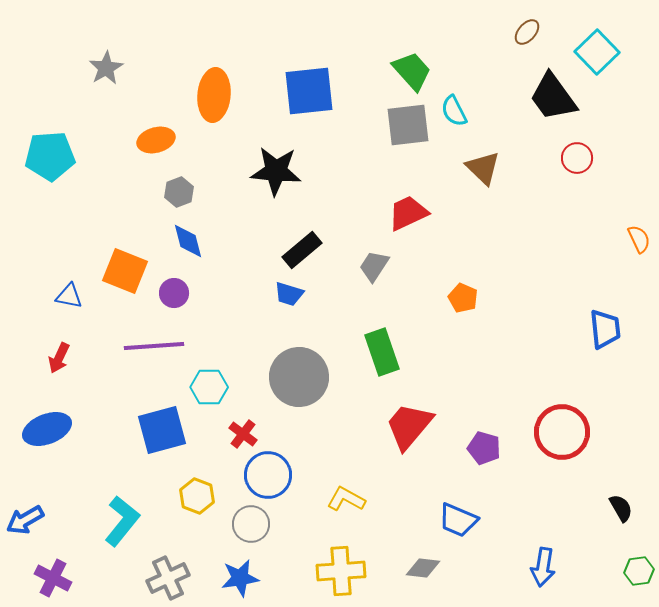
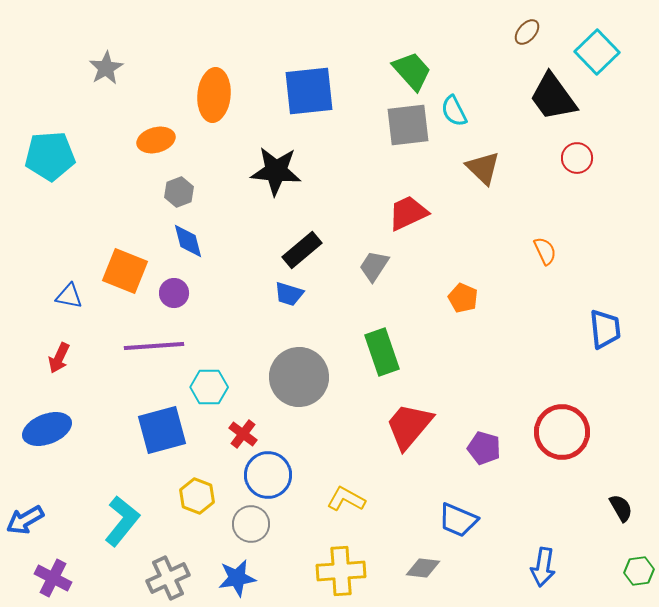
orange semicircle at (639, 239): moved 94 px left, 12 px down
blue star at (240, 578): moved 3 px left
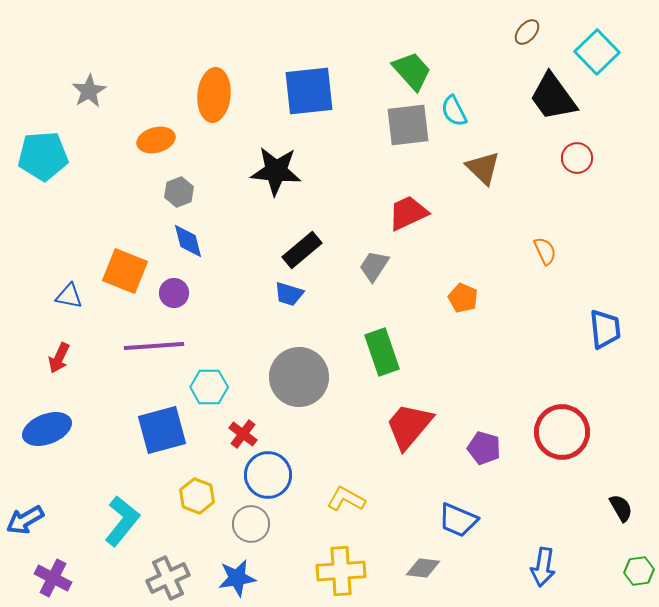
gray star at (106, 68): moved 17 px left, 23 px down
cyan pentagon at (50, 156): moved 7 px left
